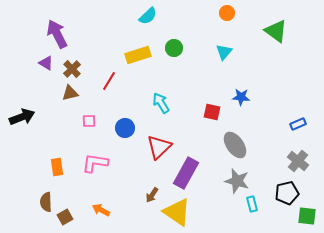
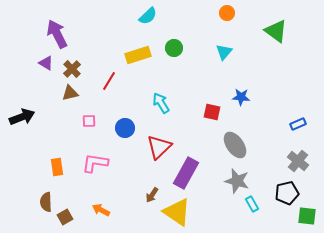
cyan rectangle: rotated 14 degrees counterclockwise
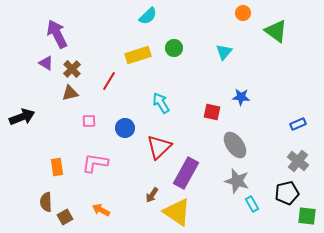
orange circle: moved 16 px right
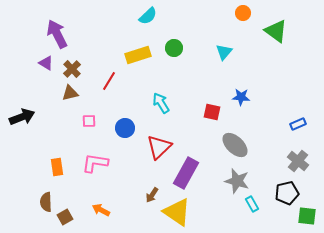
gray ellipse: rotated 12 degrees counterclockwise
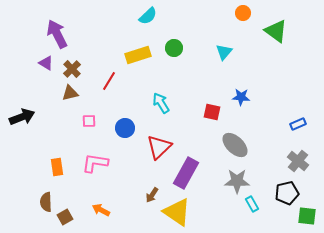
gray star: rotated 15 degrees counterclockwise
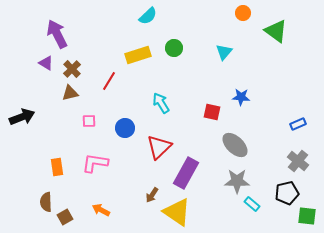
cyan rectangle: rotated 21 degrees counterclockwise
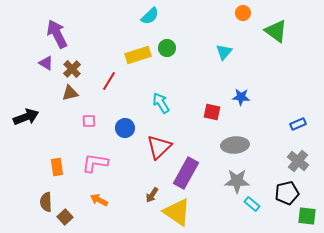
cyan semicircle: moved 2 px right
green circle: moved 7 px left
black arrow: moved 4 px right
gray ellipse: rotated 48 degrees counterclockwise
orange arrow: moved 2 px left, 10 px up
brown square: rotated 14 degrees counterclockwise
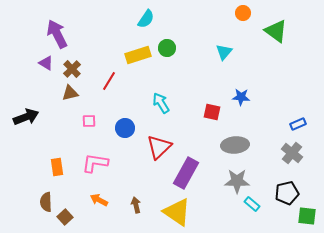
cyan semicircle: moved 4 px left, 3 px down; rotated 12 degrees counterclockwise
gray cross: moved 6 px left, 8 px up
brown arrow: moved 16 px left, 10 px down; rotated 133 degrees clockwise
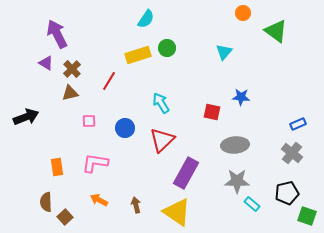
red triangle: moved 3 px right, 7 px up
green square: rotated 12 degrees clockwise
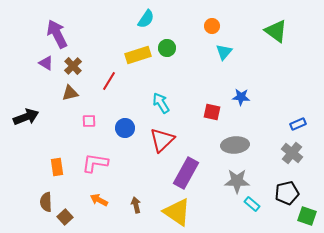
orange circle: moved 31 px left, 13 px down
brown cross: moved 1 px right, 3 px up
